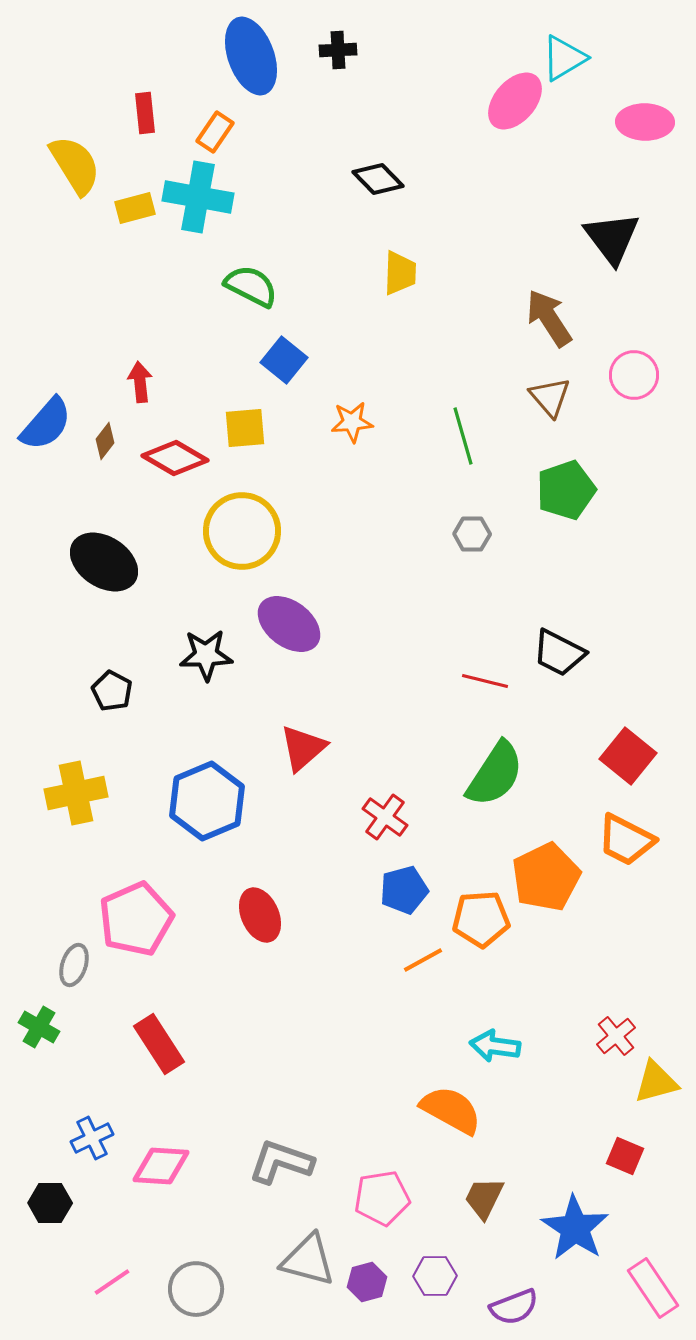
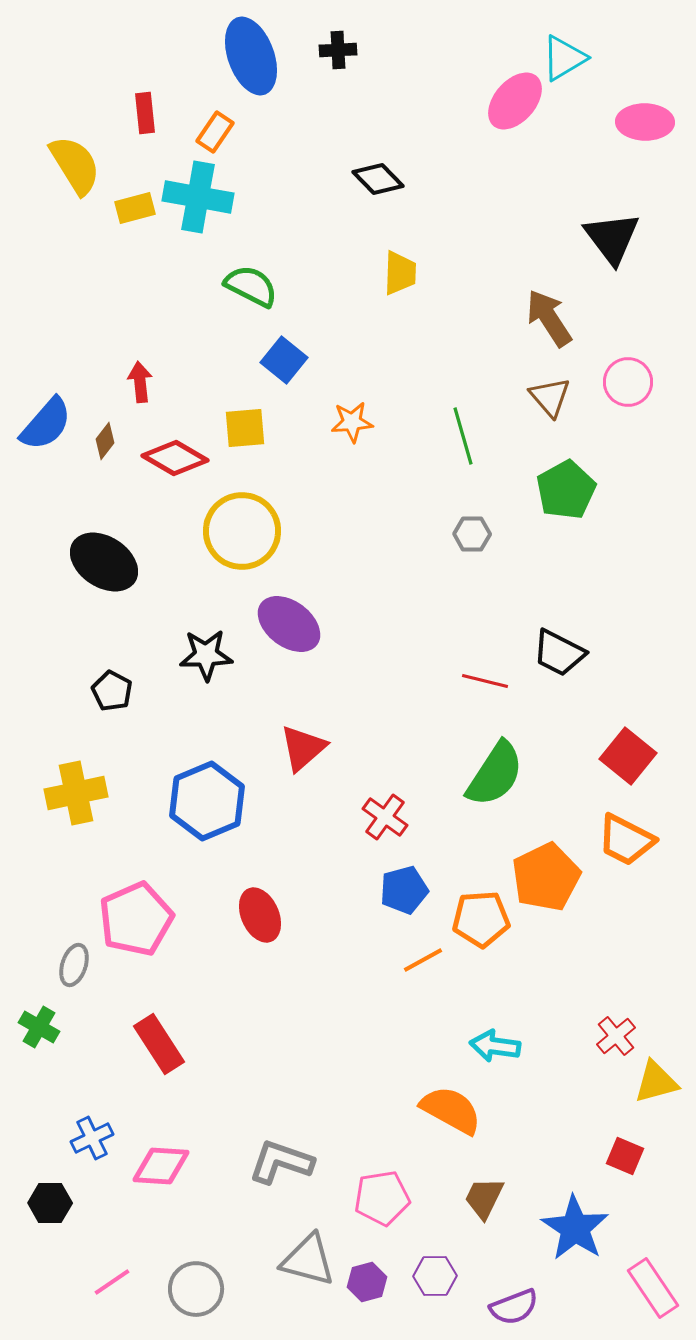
pink circle at (634, 375): moved 6 px left, 7 px down
green pentagon at (566, 490): rotated 10 degrees counterclockwise
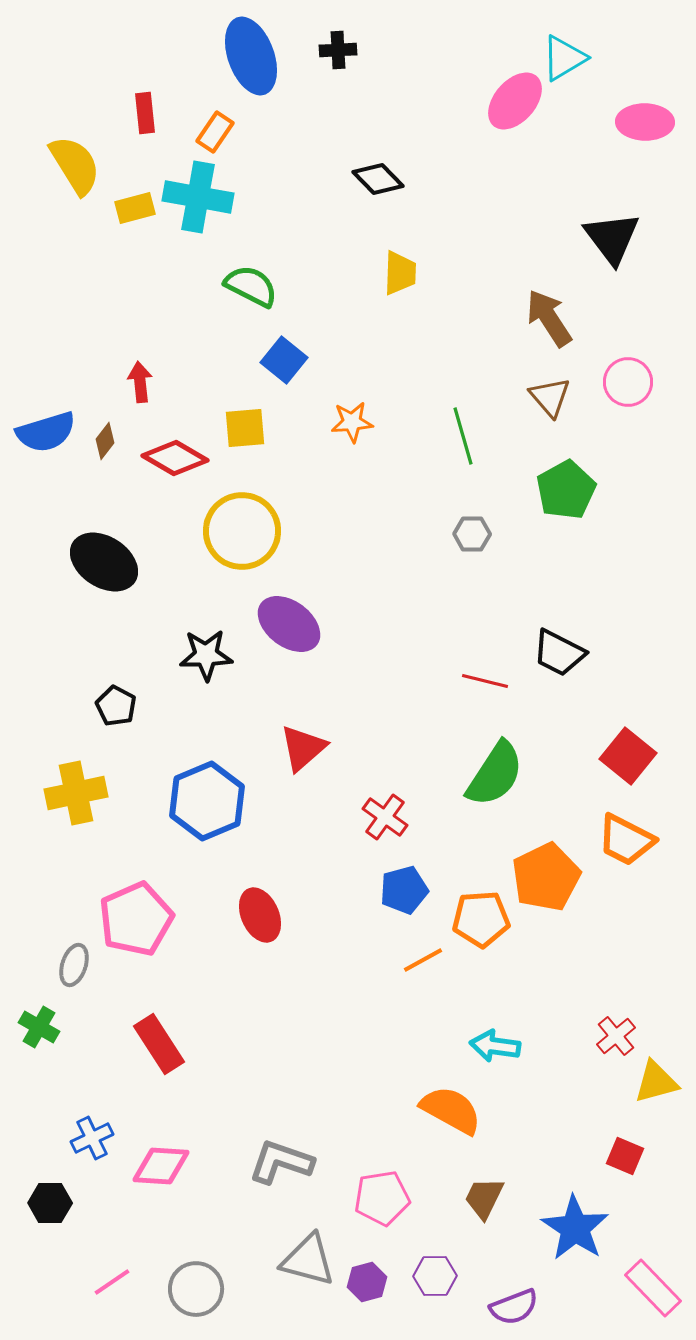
blue semicircle at (46, 424): moved 8 px down; rotated 32 degrees clockwise
black pentagon at (112, 691): moved 4 px right, 15 px down
pink rectangle at (653, 1288): rotated 10 degrees counterclockwise
